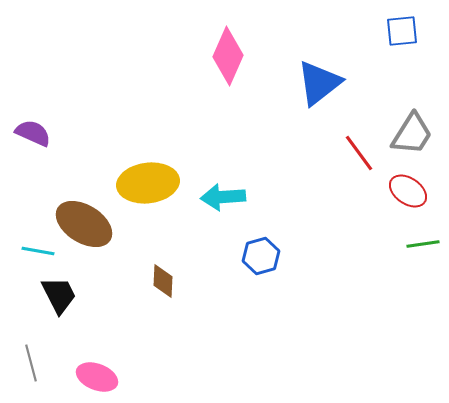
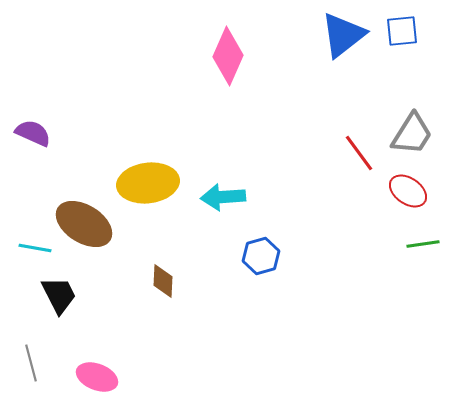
blue triangle: moved 24 px right, 48 px up
cyan line: moved 3 px left, 3 px up
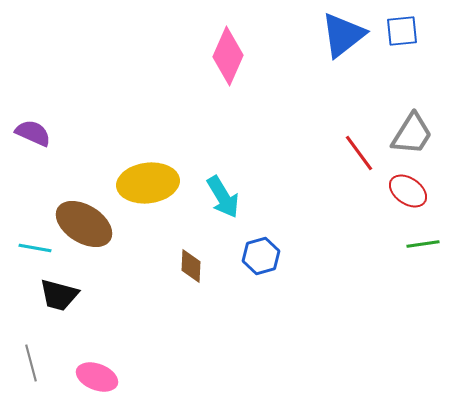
cyan arrow: rotated 117 degrees counterclockwise
brown diamond: moved 28 px right, 15 px up
black trapezoid: rotated 132 degrees clockwise
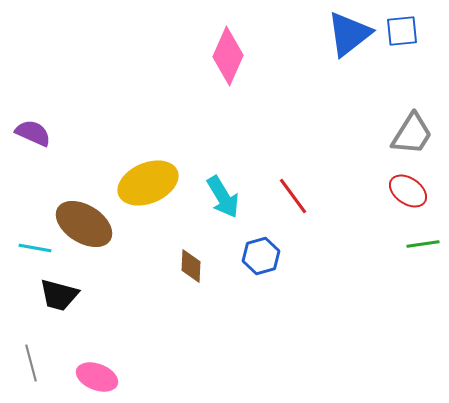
blue triangle: moved 6 px right, 1 px up
red line: moved 66 px left, 43 px down
yellow ellipse: rotated 16 degrees counterclockwise
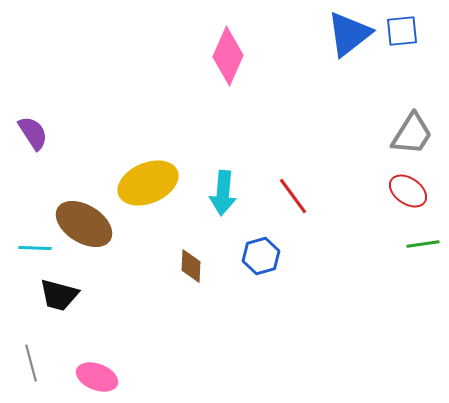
purple semicircle: rotated 33 degrees clockwise
cyan arrow: moved 4 px up; rotated 36 degrees clockwise
cyan line: rotated 8 degrees counterclockwise
